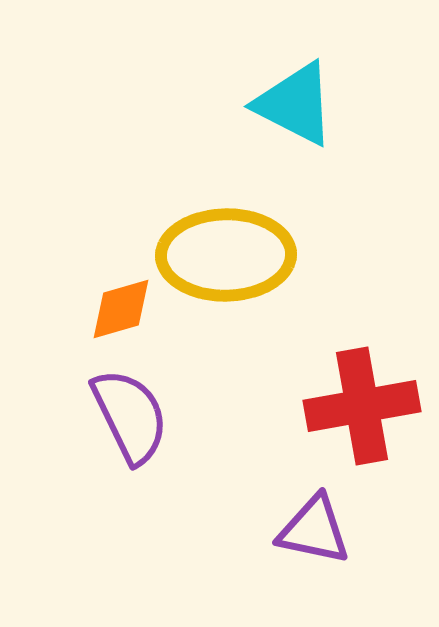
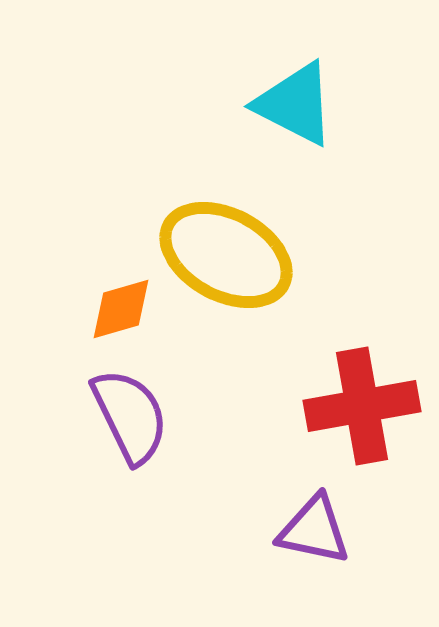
yellow ellipse: rotated 29 degrees clockwise
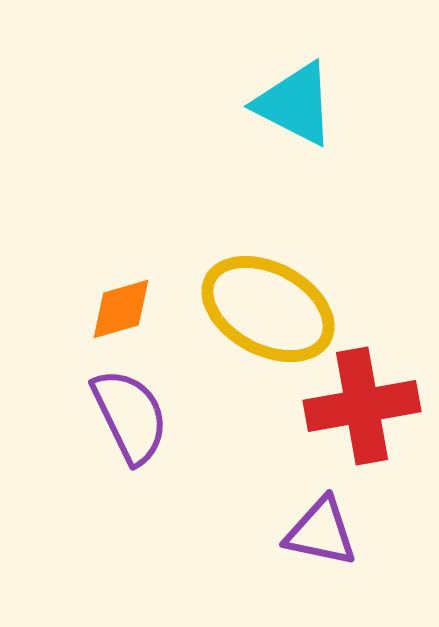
yellow ellipse: moved 42 px right, 54 px down
purple triangle: moved 7 px right, 2 px down
